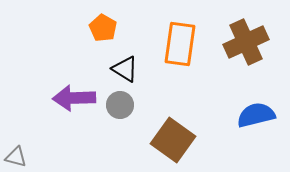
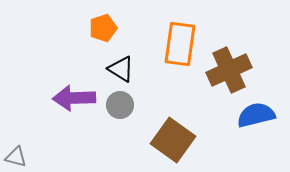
orange pentagon: rotated 24 degrees clockwise
brown cross: moved 17 px left, 28 px down
black triangle: moved 4 px left
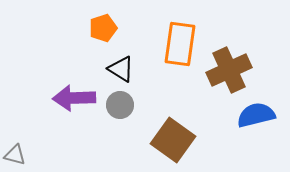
gray triangle: moved 1 px left, 2 px up
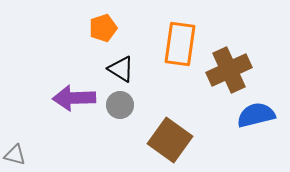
brown square: moved 3 px left
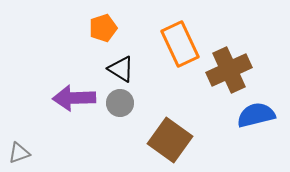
orange rectangle: rotated 33 degrees counterclockwise
gray circle: moved 2 px up
gray triangle: moved 4 px right, 2 px up; rotated 35 degrees counterclockwise
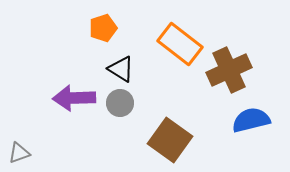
orange rectangle: rotated 27 degrees counterclockwise
blue semicircle: moved 5 px left, 5 px down
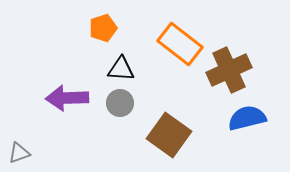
black triangle: rotated 28 degrees counterclockwise
purple arrow: moved 7 px left
blue semicircle: moved 4 px left, 2 px up
brown square: moved 1 px left, 5 px up
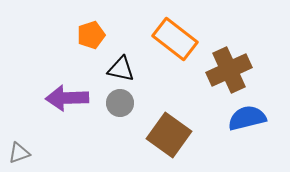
orange pentagon: moved 12 px left, 7 px down
orange rectangle: moved 5 px left, 5 px up
black triangle: rotated 8 degrees clockwise
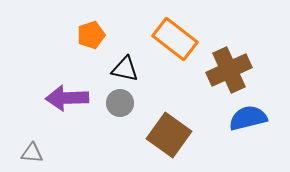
black triangle: moved 4 px right
blue semicircle: moved 1 px right
gray triangle: moved 13 px right; rotated 25 degrees clockwise
